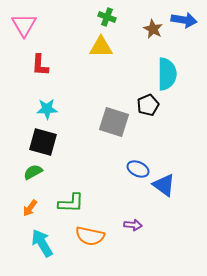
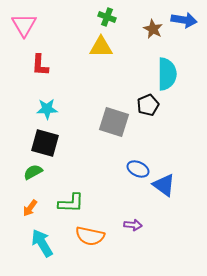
black square: moved 2 px right, 1 px down
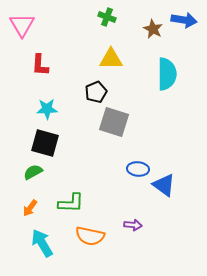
pink triangle: moved 2 px left
yellow triangle: moved 10 px right, 12 px down
black pentagon: moved 52 px left, 13 px up
blue ellipse: rotated 20 degrees counterclockwise
